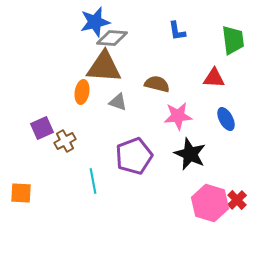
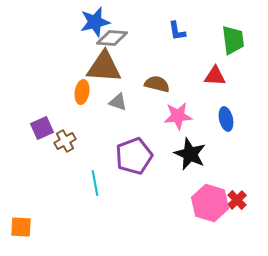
red triangle: moved 1 px right, 2 px up
blue ellipse: rotated 15 degrees clockwise
cyan line: moved 2 px right, 2 px down
orange square: moved 34 px down
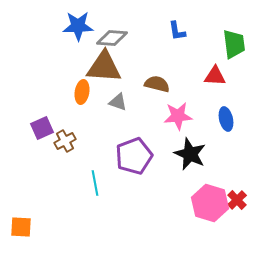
blue star: moved 17 px left, 4 px down; rotated 12 degrees clockwise
green trapezoid: moved 1 px right, 4 px down
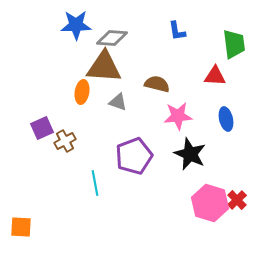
blue star: moved 2 px left, 1 px up
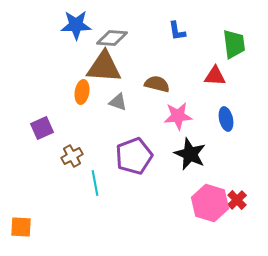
brown cross: moved 7 px right, 15 px down
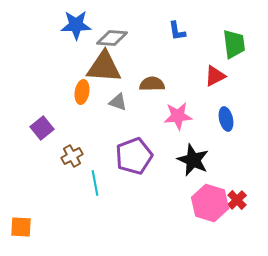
red triangle: rotated 30 degrees counterclockwise
brown semicircle: moved 5 px left; rotated 15 degrees counterclockwise
purple square: rotated 15 degrees counterclockwise
black star: moved 3 px right, 6 px down
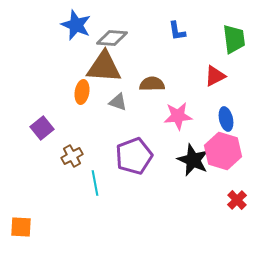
blue star: rotated 24 degrees clockwise
green trapezoid: moved 5 px up
pink hexagon: moved 13 px right, 52 px up
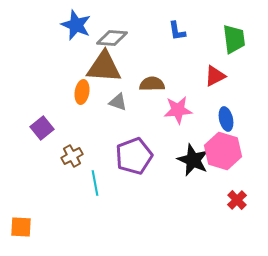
pink star: moved 6 px up
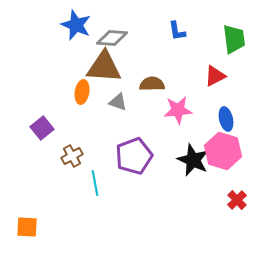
orange square: moved 6 px right
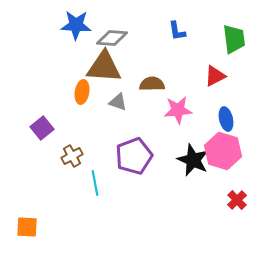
blue star: rotated 20 degrees counterclockwise
